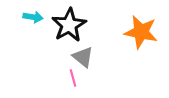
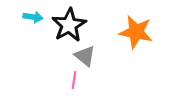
orange star: moved 5 px left
gray triangle: moved 2 px right, 1 px up
pink line: moved 1 px right, 2 px down; rotated 24 degrees clockwise
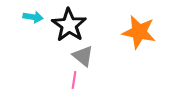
black star: rotated 8 degrees counterclockwise
orange star: moved 3 px right
gray triangle: moved 2 px left
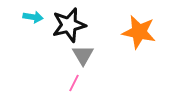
black star: rotated 24 degrees clockwise
gray triangle: moved 1 px up; rotated 20 degrees clockwise
pink line: moved 3 px down; rotated 18 degrees clockwise
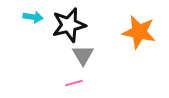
pink line: rotated 48 degrees clockwise
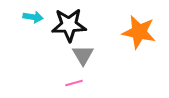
black star: rotated 12 degrees clockwise
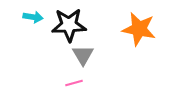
orange star: moved 3 px up
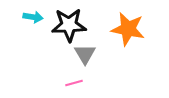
orange star: moved 11 px left
gray triangle: moved 2 px right, 1 px up
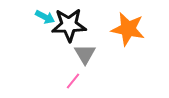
cyan arrow: moved 12 px right; rotated 18 degrees clockwise
pink line: moved 1 px left, 2 px up; rotated 36 degrees counterclockwise
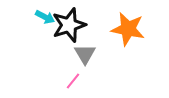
black star: rotated 16 degrees counterclockwise
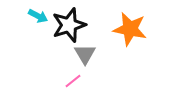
cyan arrow: moved 7 px left, 1 px up
orange star: moved 2 px right
pink line: rotated 12 degrees clockwise
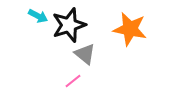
gray triangle: rotated 20 degrees counterclockwise
